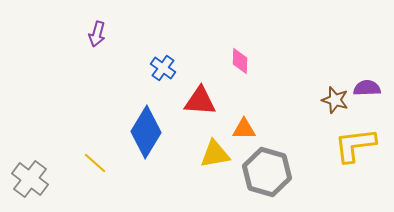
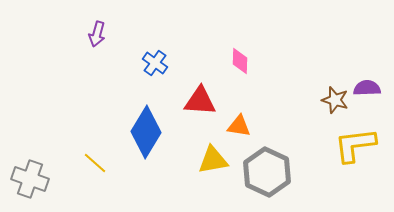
blue cross: moved 8 px left, 5 px up
orange triangle: moved 5 px left, 3 px up; rotated 10 degrees clockwise
yellow triangle: moved 2 px left, 6 px down
gray hexagon: rotated 9 degrees clockwise
gray cross: rotated 18 degrees counterclockwise
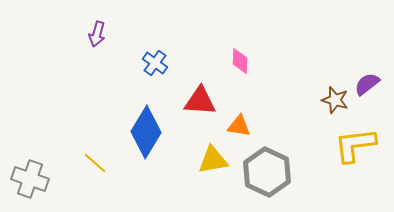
purple semicircle: moved 4 px up; rotated 36 degrees counterclockwise
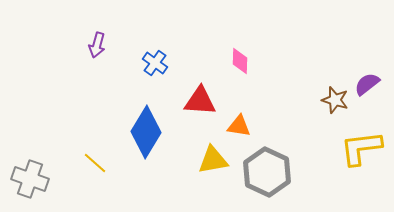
purple arrow: moved 11 px down
yellow L-shape: moved 6 px right, 3 px down
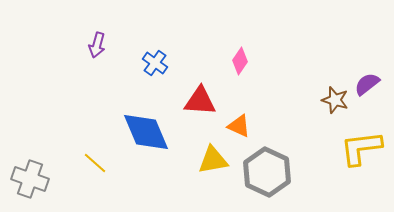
pink diamond: rotated 32 degrees clockwise
orange triangle: rotated 15 degrees clockwise
blue diamond: rotated 54 degrees counterclockwise
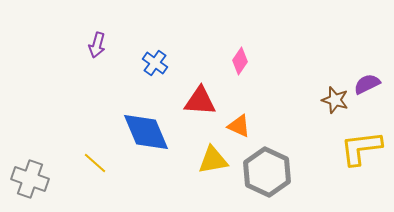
purple semicircle: rotated 12 degrees clockwise
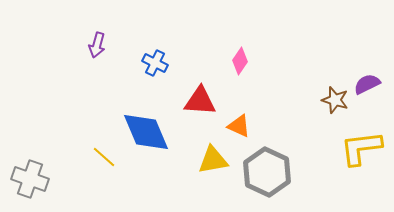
blue cross: rotated 10 degrees counterclockwise
yellow line: moved 9 px right, 6 px up
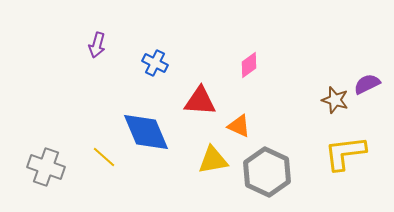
pink diamond: moved 9 px right, 4 px down; rotated 20 degrees clockwise
yellow L-shape: moved 16 px left, 5 px down
gray cross: moved 16 px right, 12 px up
